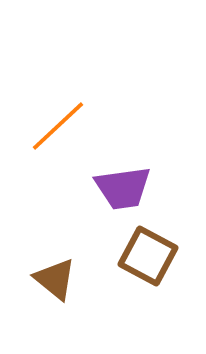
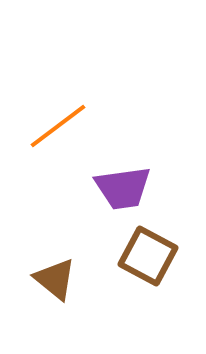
orange line: rotated 6 degrees clockwise
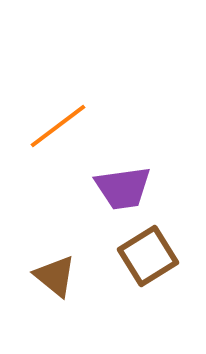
brown square: rotated 30 degrees clockwise
brown triangle: moved 3 px up
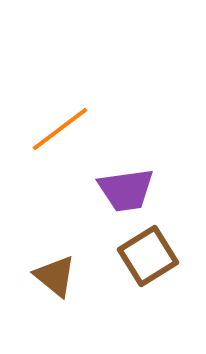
orange line: moved 2 px right, 3 px down
purple trapezoid: moved 3 px right, 2 px down
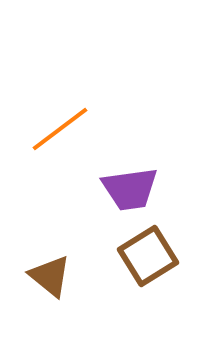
purple trapezoid: moved 4 px right, 1 px up
brown triangle: moved 5 px left
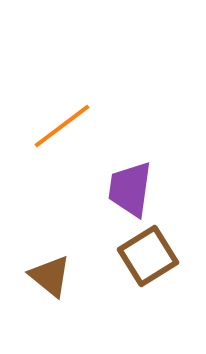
orange line: moved 2 px right, 3 px up
purple trapezoid: rotated 106 degrees clockwise
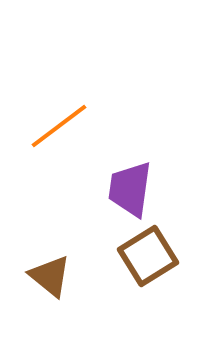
orange line: moved 3 px left
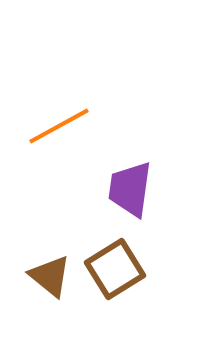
orange line: rotated 8 degrees clockwise
brown square: moved 33 px left, 13 px down
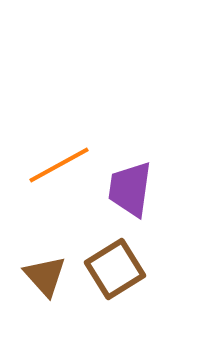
orange line: moved 39 px down
brown triangle: moved 5 px left; rotated 9 degrees clockwise
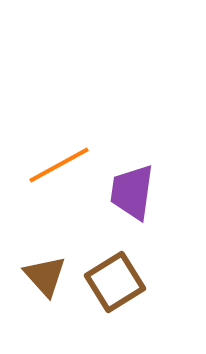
purple trapezoid: moved 2 px right, 3 px down
brown square: moved 13 px down
